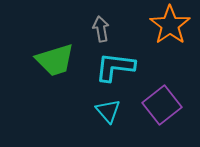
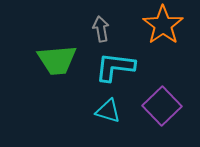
orange star: moved 7 px left
green trapezoid: moved 2 px right; rotated 12 degrees clockwise
purple square: moved 1 px down; rotated 6 degrees counterclockwise
cyan triangle: rotated 32 degrees counterclockwise
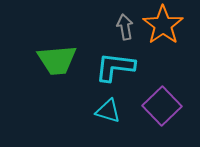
gray arrow: moved 24 px right, 2 px up
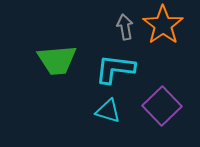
cyan L-shape: moved 2 px down
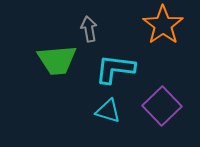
gray arrow: moved 36 px left, 2 px down
